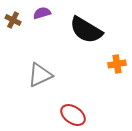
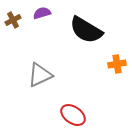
brown cross: rotated 35 degrees clockwise
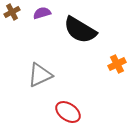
brown cross: moved 1 px left, 8 px up
black semicircle: moved 6 px left
orange cross: rotated 18 degrees counterclockwise
red ellipse: moved 5 px left, 3 px up
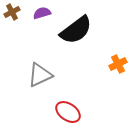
black semicircle: moved 4 px left; rotated 68 degrees counterclockwise
orange cross: moved 1 px right
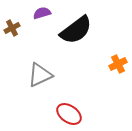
brown cross: moved 16 px down
red ellipse: moved 1 px right, 2 px down
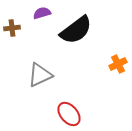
brown cross: rotated 21 degrees clockwise
red ellipse: rotated 15 degrees clockwise
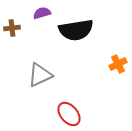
black semicircle: rotated 28 degrees clockwise
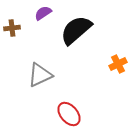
purple semicircle: moved 1 px right; rotated 18 degrees counterclockwise
black semicircle: rotated 148 degrees clockwise
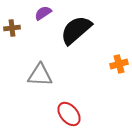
orange cross: moved 1 px right; rotated 12 degrees clockwise
gray triangle: rotated 28 degrees clockwise
